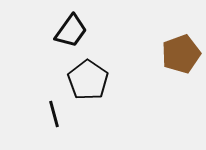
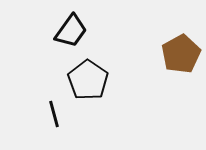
brown pentagon: rotated 9 degrees counterclockwise
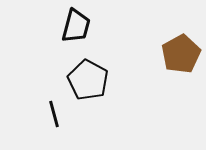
black trapezoid: moved 5 px right, 5 px up; rotated 21 degrees counterclockwise
black pentagon: rotated 6 degrees counterclockwise
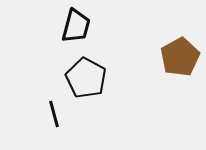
brown pentagon: moved 1 px left, 3 px down
black pentagon: moved 2 px left, 2 px up
